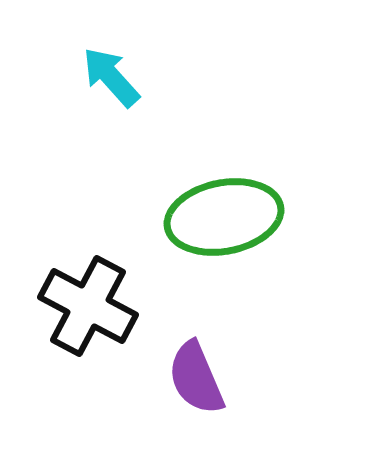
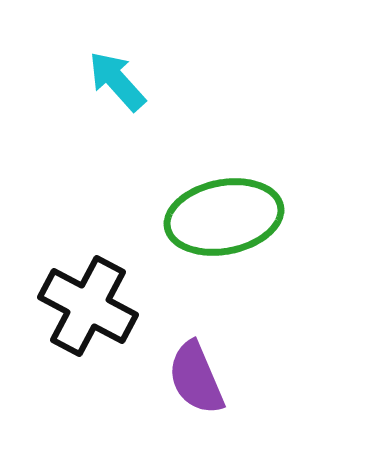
cyan arrow: moved 6 px right, 4 px down
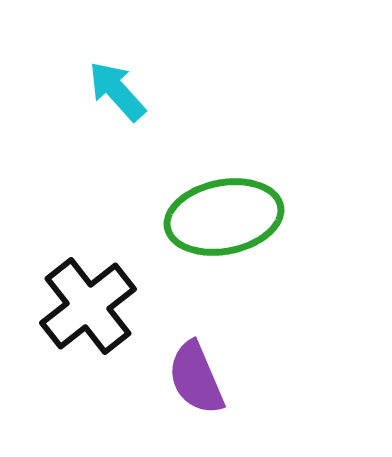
cyan arrow: moved 10 px down
black cross: rotated 24 degrees clockwise
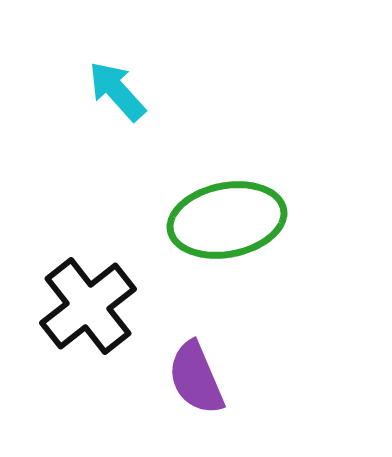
green ellipse: moved 3 px right, 3 px down
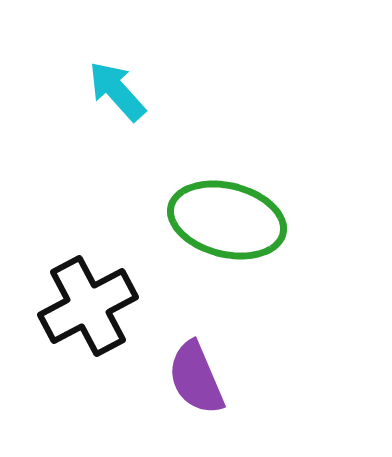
green ellipse: rotated 25 degrees clockwise
black cross: rotated 10 degrees clockwise
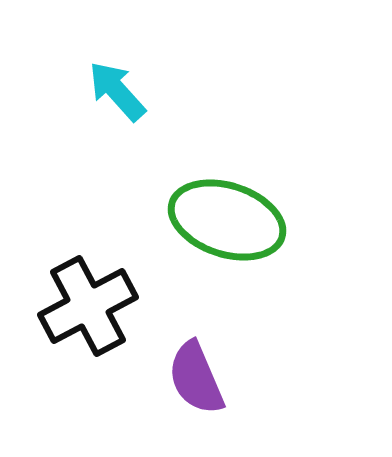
green ellipse: rotated 4 degrees clockwise
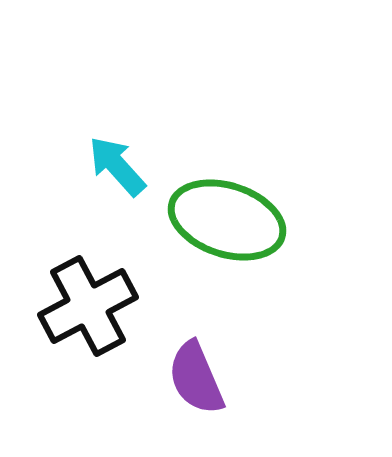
cyan arrow: moved 75 px down
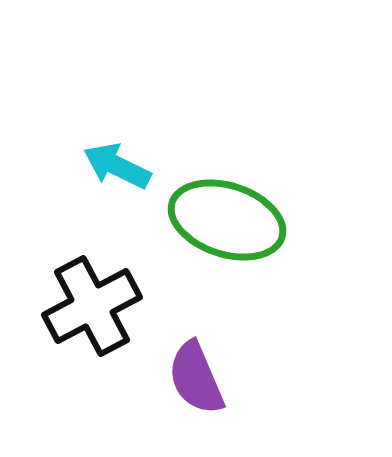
cyan arrow: rotated 22 degrees counterclockwise
black cross: moved 4 px right
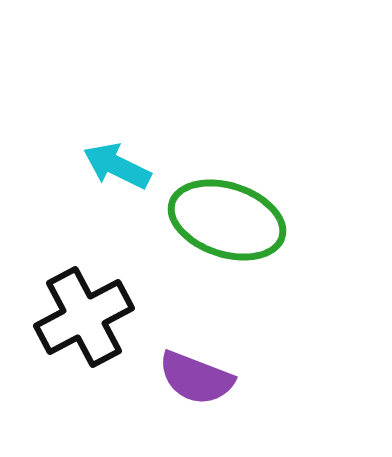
black cross: moved 8 px left, 11 px down
purple semicircle: rotated 46 degrees counterclockwise
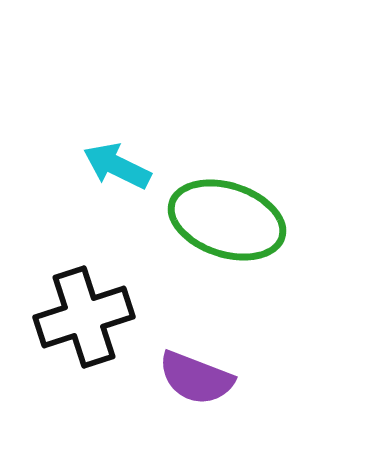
black cross: rotated 10 degrees clockwise
